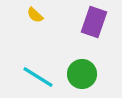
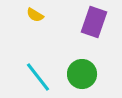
yellow semicircle: rotated 12 degrees counterclockwise
cyan line: rotated 20 degrees clockwise
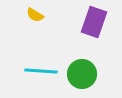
cyan line: moved 3 px right, 6 px up; rotated 48 degrees counterclockwise
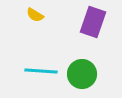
purple rectangle: moved 1 px left
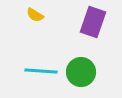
green circle: moved 1 px left, 2 px up
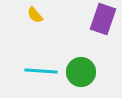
yellow semicircle: rotated 18 degrees clockwise
purple rectangle: moved 10 px right, 3 px up
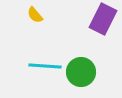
purple rectangle: rotated 8 degrees clockwise
cyan line: moved 4 px right, 5 px up
